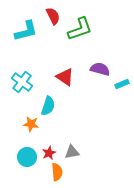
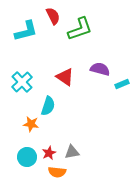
cyan cross: rotated 10 degrees clockwise
orange semicircle: rotated 102 degrees clockwise
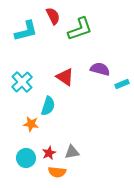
cyan circle: moved 1 px left, 1 px down
